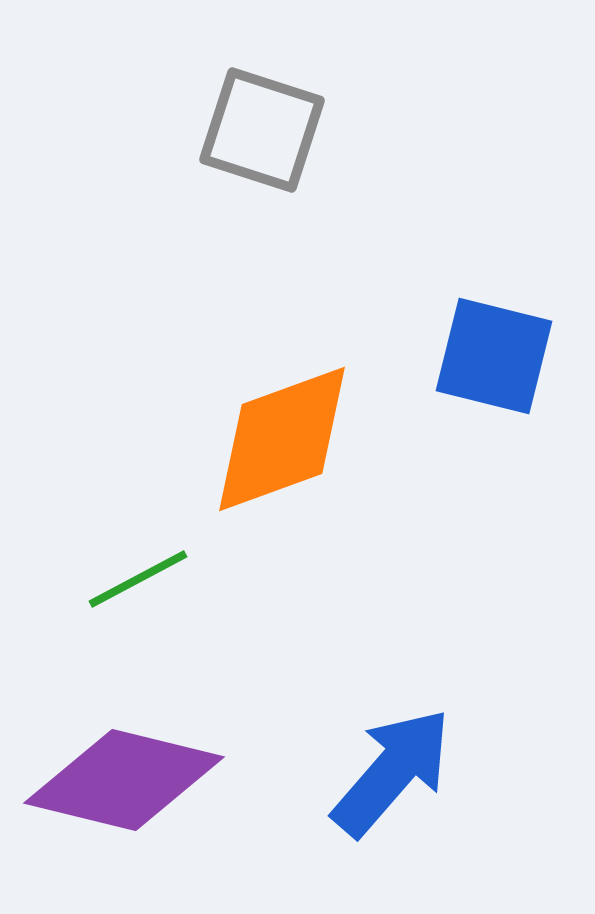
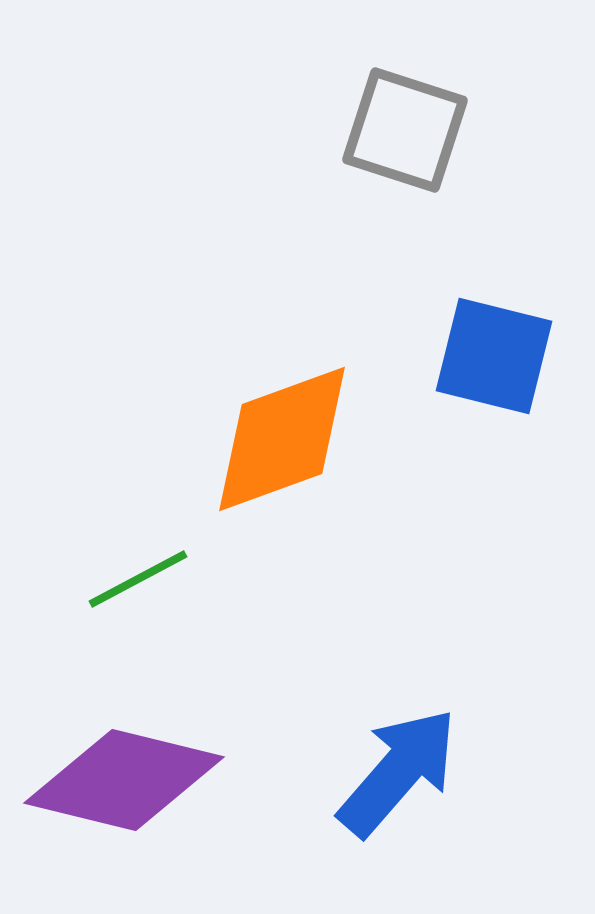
gray square: moved 143 px right
blue arrow: moved 6 px right
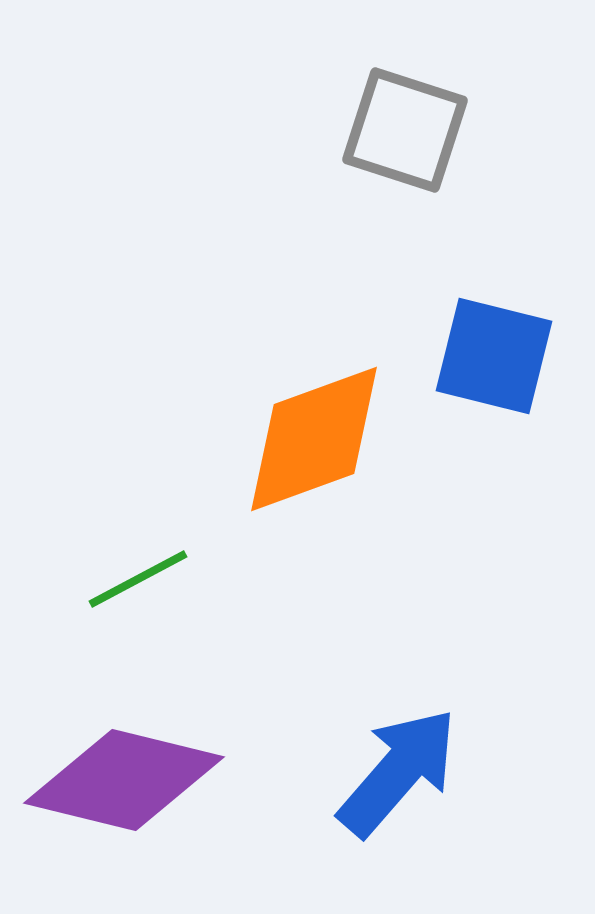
orange diamond: moved 32 px right
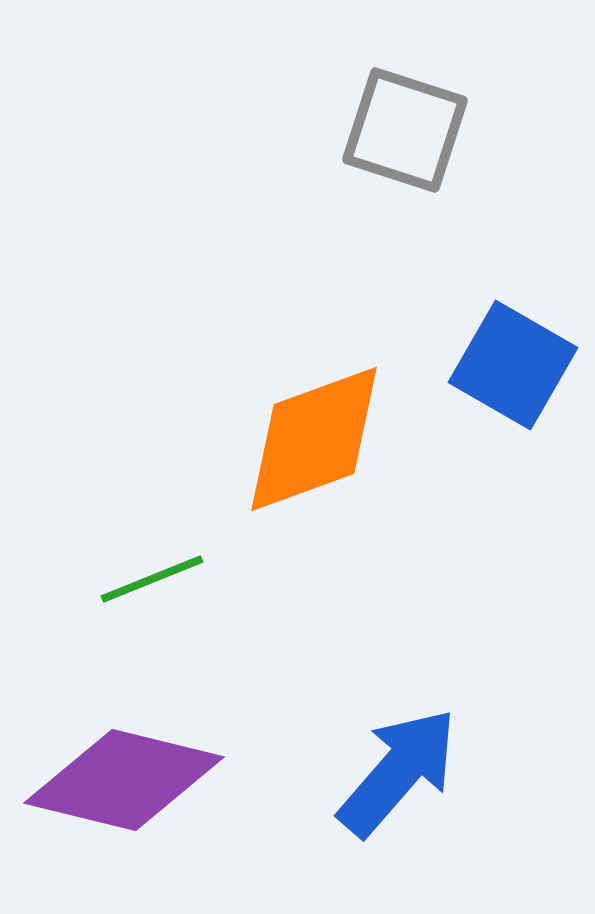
blue square: moved 19 px right, 9 px down; rotated 16 degrees clockwise
green line: moved 14 px right; rotated 6 degrees clockwise
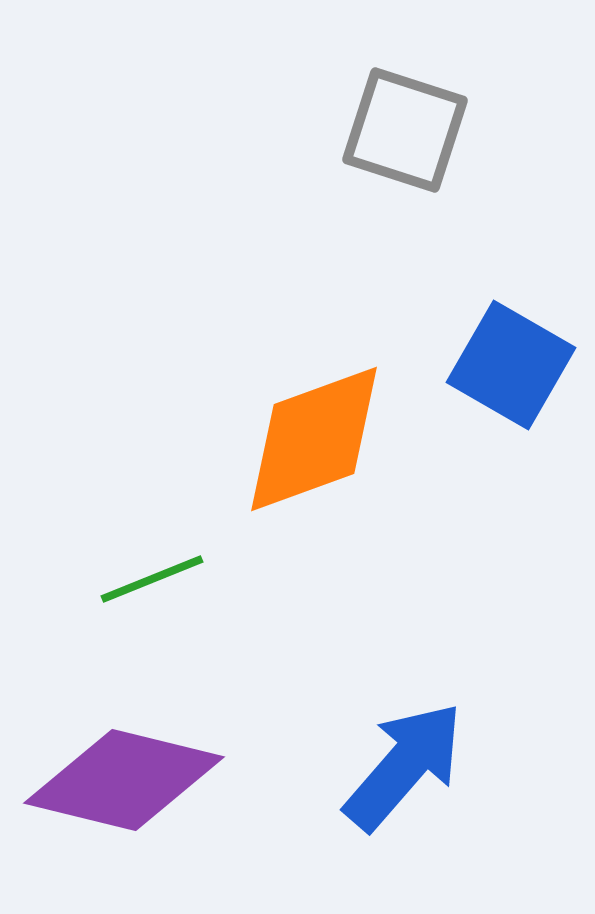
blue square: moved 2 px left
blue arrow: moved 6 px right, 6 px up
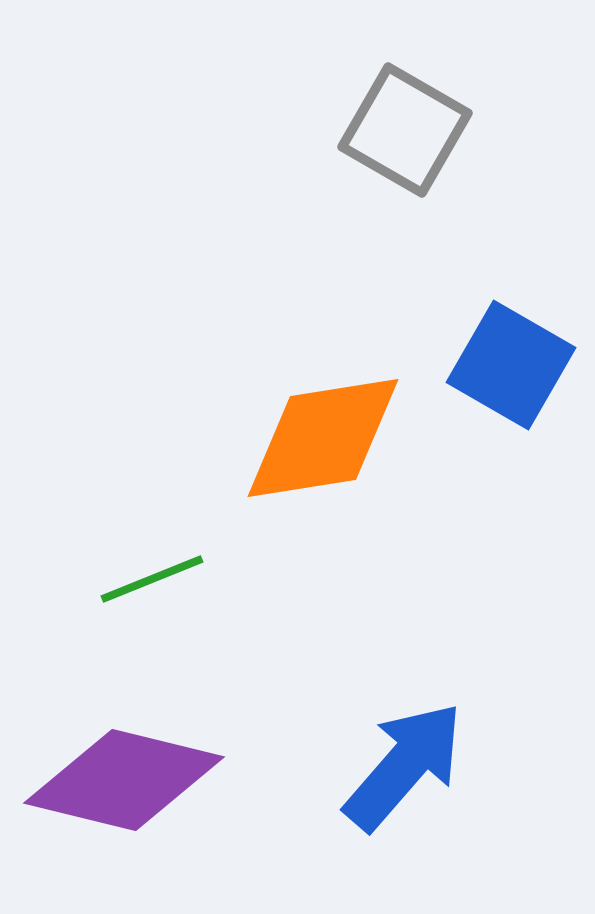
gray square: rotated 12 degrees clockwise
orange diamond: moved 9 px right, 1 px up; rotated 11 degrees clockwise
